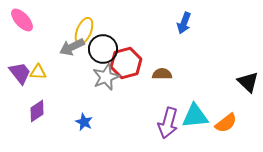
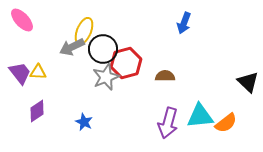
brown semicircle: moved 3 px right, 2 px down
cyan triangle: moved 5 px right
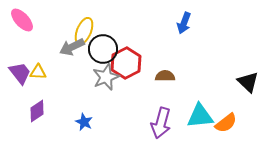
red hexagon: rotated 12 degrees counterclockwise
purple arrow: moved 7 px left
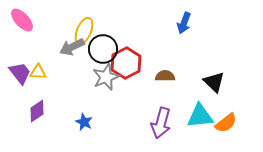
black triangle: moved 34 px left
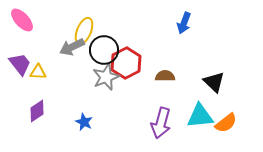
black circle: moved 1 px right, 1 px down
purple trapezoid: moved 9 px up
